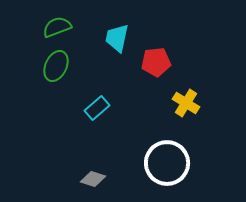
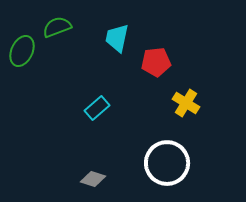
green ellipse: moved 34 px left, 15 px up
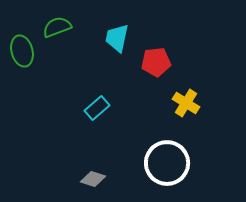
green ellipse: rotated 40 degrees counterclockwise
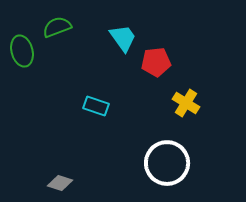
cyan trapezoid: moved 6 px right; rotated 132 degrees clockwise
cyan rectangle: moved 1 px left, 2 px up; rotated 60 degrees clockwise
gray diamond: moved 33 px left, 4 px down
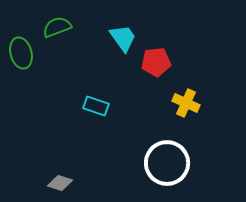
green ellipse: moved 1 px left, 2 px down
yellow cross: rotated 8 degrees counterclockwise
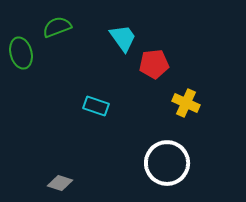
red pentagon: moved 2 px left, 2 px down
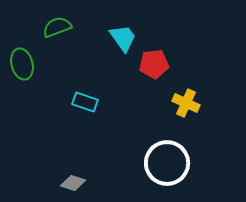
green ellipse: moved 1 px right, 11 px down
cyan rectangle: moved 11 px left, 4 px up
gray diamond: moved 13 px right
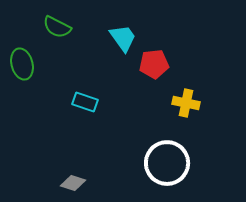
green semicircle: rotated 132 degrees counterclockwise
yellow cross: rotated 12 degrees counterclockwise
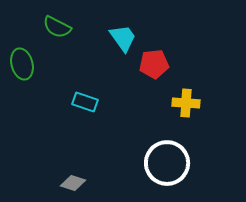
yellow cross: rotated 8 degrees counterclockwise
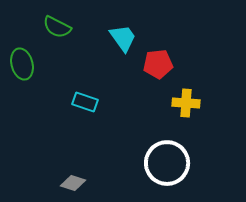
red pentagon: moved 4 px right
